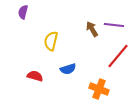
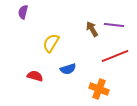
yellow semicircle: moved 2 px down; rotated 18 degrees clockwise
red line: moved 3 px left; rotated 28 degrees clockwise
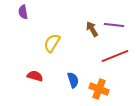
purple semicircle: rotated 24 degrees counterclockwise
yellow semicircle: moved 1 px right
blue semicircle: moved 5 px right, 11 px down; rotated 91 degrees counterclockwise
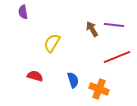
red line: moved 2 px right, 1 px down
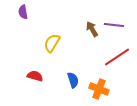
red line: rotated 12 degrees counterclockwise
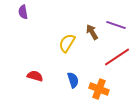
purple line: moved 2 px right; rotated 12 degrees clockwise
brown arrow: moved 3 px down
yellow semicircle: moved 15 px right
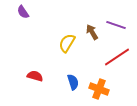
purple semicircle: rotated 24 degrees counterclockwise
blue semicircle: moved 2 px down
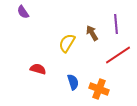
purple line: moved 1 px up; rotated 66 degrees clockwise
brown arrow: moved 1 px down
red line: moved 1 px right, 2 px up
red semicircle: moved 3 px right, 7 px up
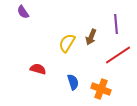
brown arrow: moved 1 px left, 4 px down; rotated 126 degrees counterclockwise
orange cross: moved 2 px right
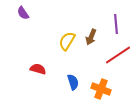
purple semicircle: moved 1 px down
yellow semicircle: moved 2 px up
